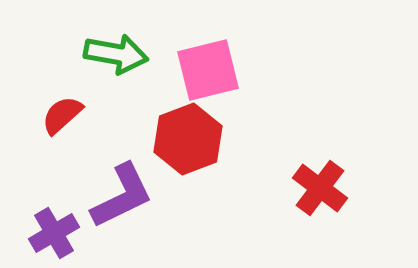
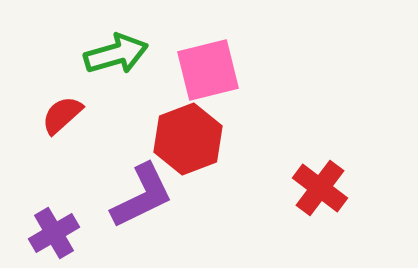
green arrow: rotated 26 degrees counterclockwise
purple L-shape: moved 20 px right
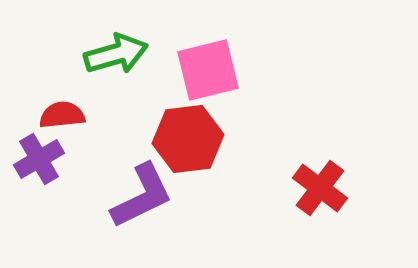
red semicircle: rotated 36 degrees clockwise
red hexagon: rotated 14 degrees clockwise
purple cross: moved 15 px left, 74 px up
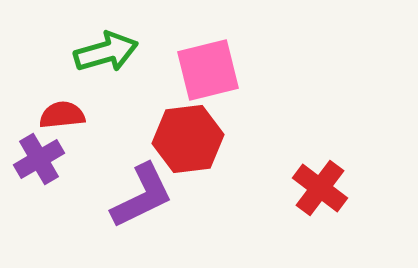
green arrow: moved 10 px left, 2 px up
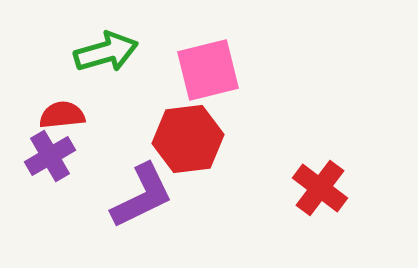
purple cross: moved 11 px right, 3 px up
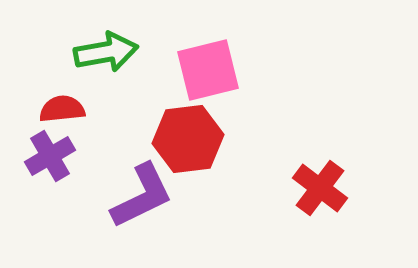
green arrow: rotated 6 degrees clockwise
red semicircle: moved 6 px up
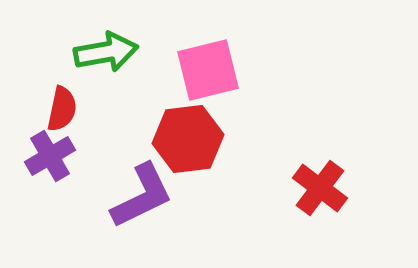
red semicircle: rotated 108 degrees clockwise
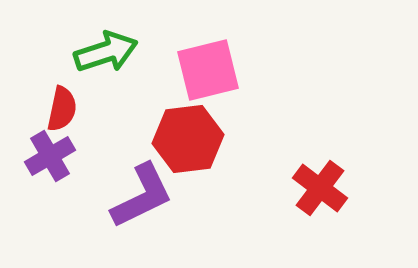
green arrow: rotated 8 degrees counterclockwise
